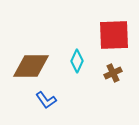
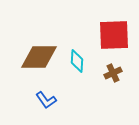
cyan diamond: rotated 20 degrees counterclockwise
brown diamond: moved 8 px right, 9 px up
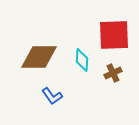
cyan diamond: moved 5 px right, 1 px up
blue L-shape: moved 6 px right, 4 px up
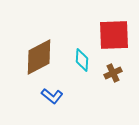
brown diamond: rotated 27 degrees counterclockwise
blue L-shape: rotated 15 degrees counterclockwise
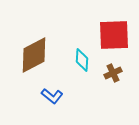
brown diamond: moved 5 px left, 2 px up
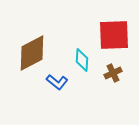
brown diamond: moved 2 px left, 2 px up
blue L-shape: moved 5 px right, 14 px up
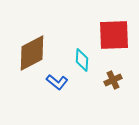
brown cross: moved 7 px down
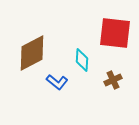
red square: moved 1 px right, 2 px up; rotated 8 degrees clockwise
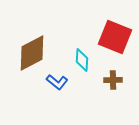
red square: moved 4 px down; rotated 16 degrees clockwise
brown cross: rotated 24 degrees clockwise
